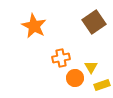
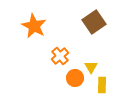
orange cross: moved 1 px left, 2 px up; rotated 30 degrees counterclockwise
yellow rectangle: rotated 70 degrees counterclockwise
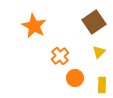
yellow triangle: moved 8 px right, 15 px up; rotated 16 degrees clockwise
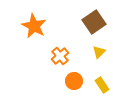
orange circle: moved 1 px left, 3 px down
yellow rectangle: rotated 35 degrees counterclockwise
